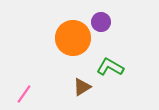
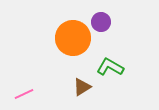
pink line: rotated 30 degrees clockwise
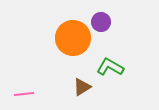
pink line: rotated 18 degrees clockwise
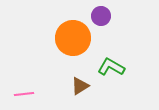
purple circle: moved 6 px up
green L-shape: moved 1 px right
brown triangle: moved 2 px left, 1 px up
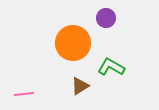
purple circle: moved 5 px right, 2 px down
orange circle: moved 5 px down
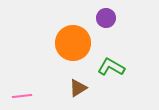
brown triangle: moved 2 px left, 2 px down
pink line: moved 2 px left, 2 px down
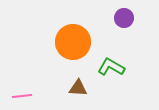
purple circle: moved 18 px right
orange circle: moved 1 px up
brown triangle: rotated 36 degrees clockwise
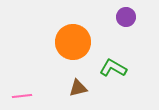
purple circle: moved 2 px right, 1 px up
green L-shape: moved 2 px right, 1 px down
brown triangle: rotated 18 degrees counterclockwise
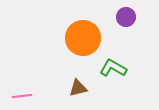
orange circle: moved 10 px right, 4 px up
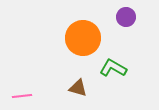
brown triangle: rotated 30 degrees clockwise
